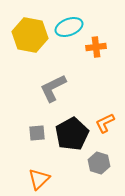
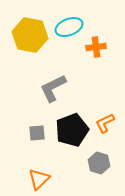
black pentagon: moved 4 px up; rotated 8 degrees clockwise
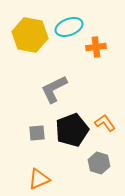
gray L-shape: moved 1 px right, 1 px down
orange L-shape: rotated 80 degrees clockwise
orange triangle: rotated 20 degrees clockwise
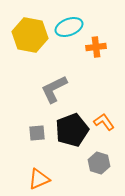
orange L-shape: moved 1 px left, 1 px up
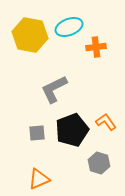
orange L-shape: moved 2 px right
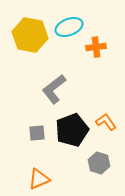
gray L-shape: rotated 12 degrees counterclockwise
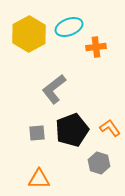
yellow hexagon: moved 1 px left, 1 px up; rotated 20 degrees clockwise
orange L-shape: moved 4 px right, 6 px down
orange triangle: rotated 25 degrees clockwise
